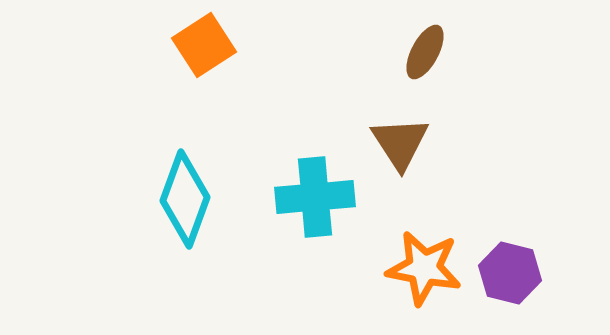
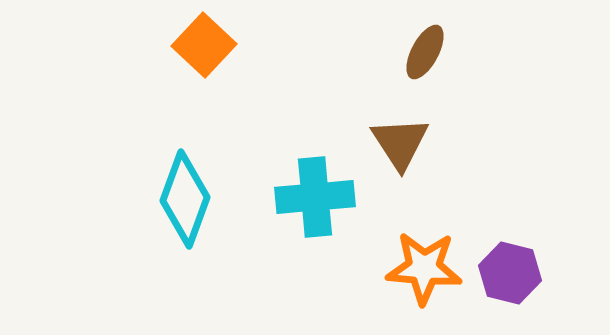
orange square: rotated 14 degrees counterclockwise
orange star: rotated 6 degrees counterclockwise
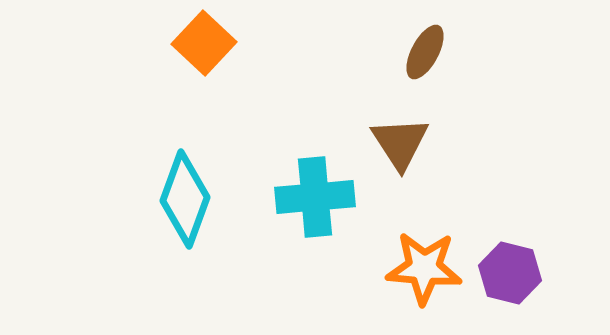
orange square: moved 2 px up
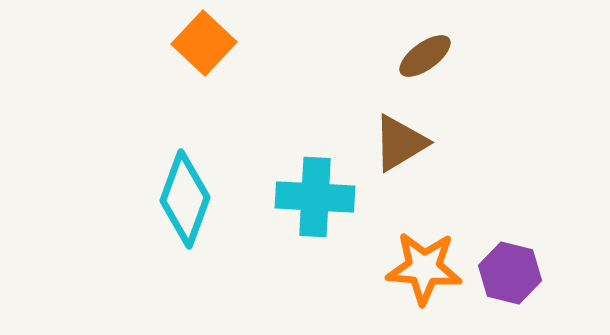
brown ellipse: moved 4 px down; rotated 26 degrees clockwise
brown triangle: rotated 32 degrees clockwise
cyan cross: rotated 8 degrees clockwise
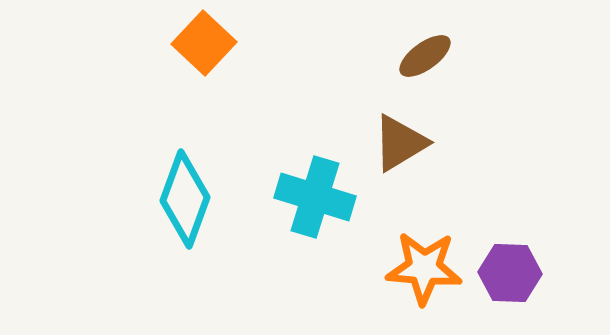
cyan cross: rotated 14 degrees clockwise
purple hexagon: rotated 12 degrees counterclockwise
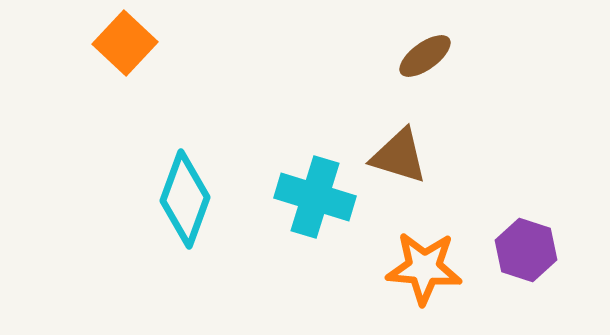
orange square: moved 79 px left
brown triangle: moved 1 px left, 13 px down; rotated 48 degrees clockwise
purple hexagon: moved 16 px right, 23 px up; rotated 16 degrees clockwise
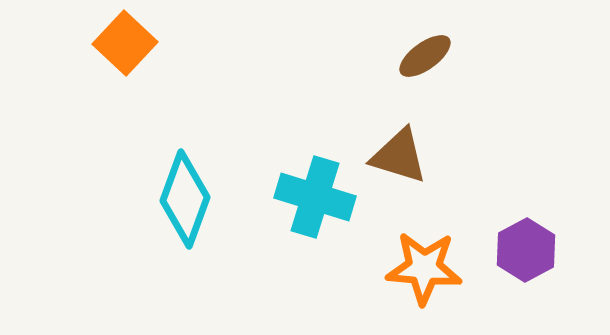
purple hexagon: rotated 14 degrees clockwise
